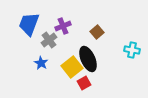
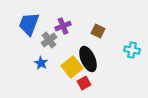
brown square: moved 1 px right, 1 px up; rotated 24 degrees counterclockwise
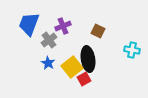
black ellipse: rotated 15 degrees clockwise
blue star: moved 7 px right
red square: moved 4 px up
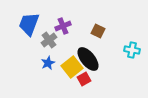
black ellipse: rotated 30 degrees counterclockwise
blue star: rotated 16 degrees clockwise
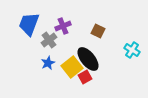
cyan cross: rotated 21 degrees clockwise
red square: moved 1 px right, 2 px up
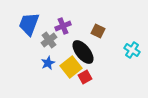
black ellipse: moved 5 px left, 7 px up
yellow square: moved 1 px left
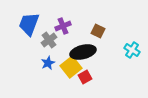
black ellipse: rotated 65 degrees counterclockwise
